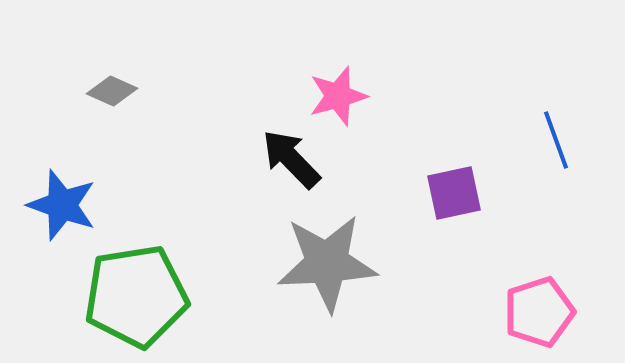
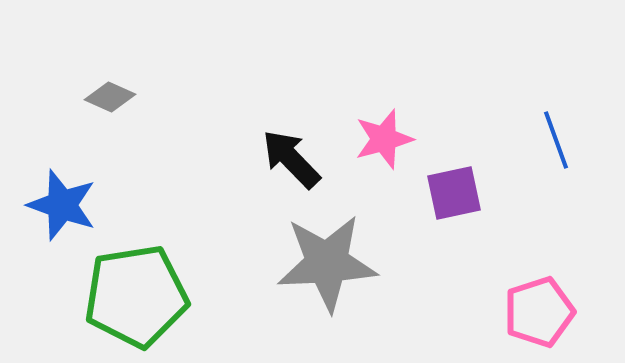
gray diamond: moved 2 px left, 6 px down
pink star: moved 46 px right, 43 px down
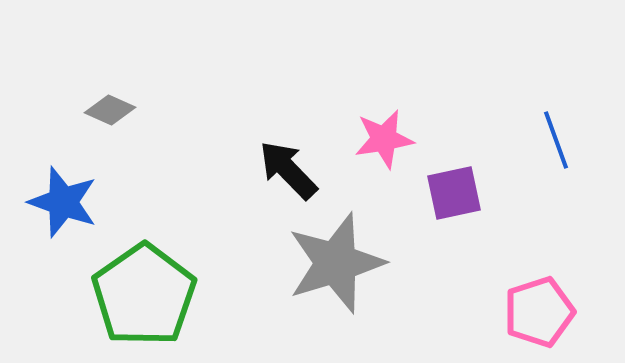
gray diamond: moved 13 px down
pink star: rotated 6 degrees clockwise
black arrow: moved 3 px left, 11 px down
blue star: moved 1 px right, 3 px up
gray star: moved 9 px right; rotated 14 degrees counterclockwise
green pentagon: moved 8 px right, 1 px up; rotated 26 degrees counterclockwise
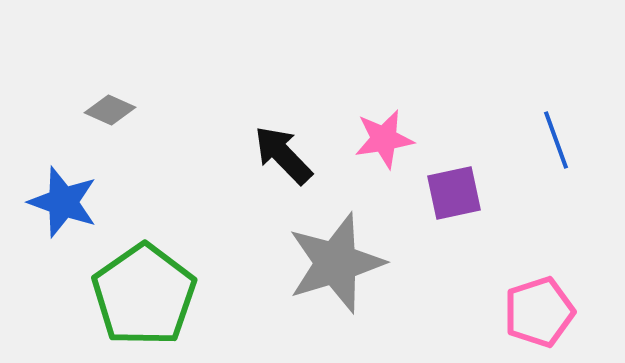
black arrow: moved 5 px left, 15 px up
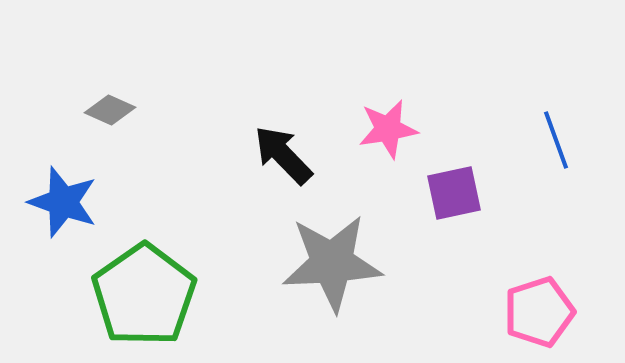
pink star: moved 4 px right, 10 px up
gray star: moved 4 px left; rotated 14 degrees clockwise
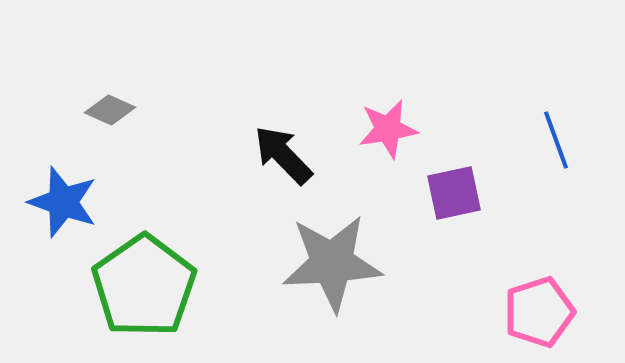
green pentagon: moved 9 px up
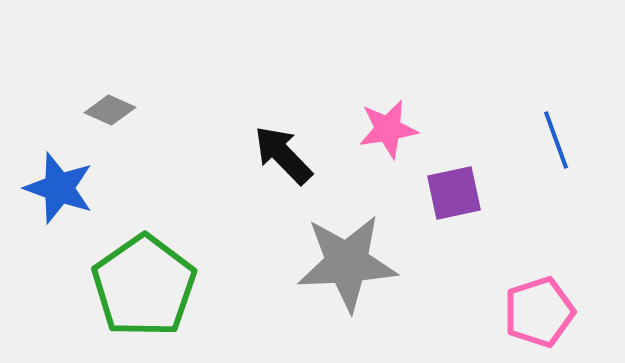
blue star: moved 4 px left, 14 px up
gray star: moved 15 px right
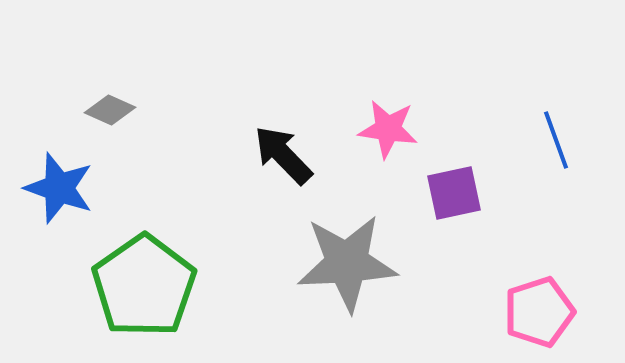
pink star: rotated 18 degrees clockwise
